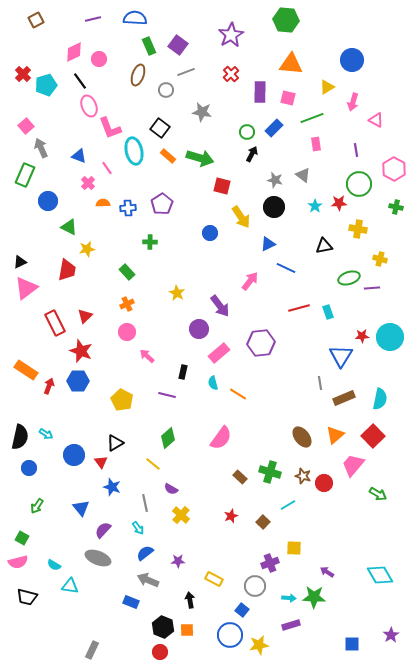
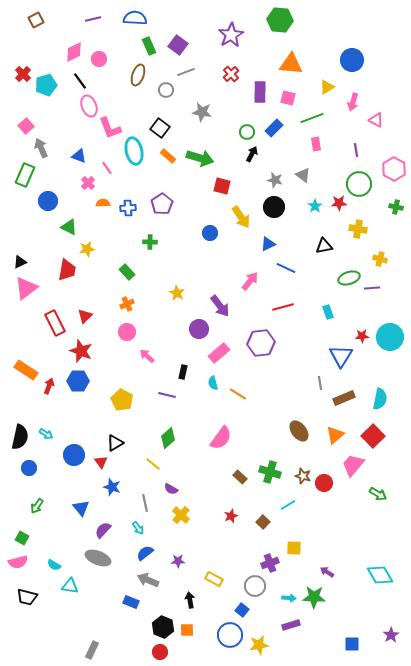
green hexagon at (286, 20): moved 6 px left
red line at (299, 308): moved 16 px left, 1 px up
brown ellipse at (302, 437): moved 3 px left, 6 px up
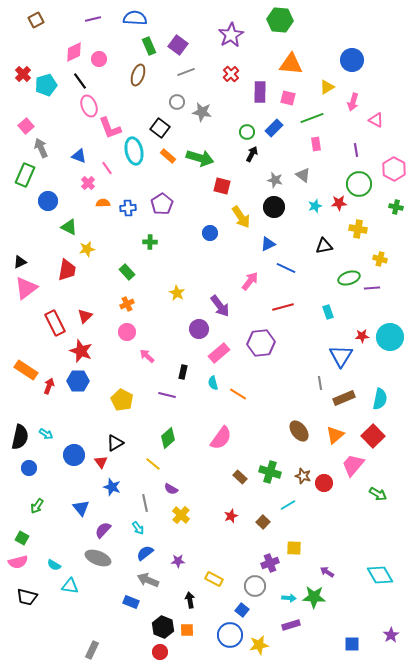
gray circle at (166, 90): moved 11 px right, 12 px down
cyan star at (315, 206): rotated 16 degrees clockwise
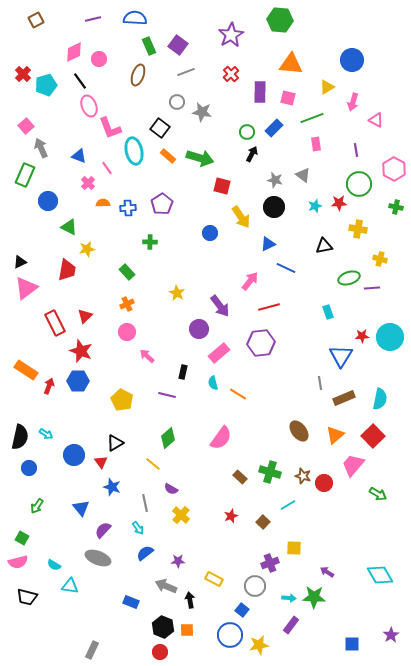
red line at (283, 307): moved 14 px left
gray arrow at (148, 580): moved 18 px right, 6 px down
purple rectangle at (291, 625): rotated 36 degrees counterclockwise
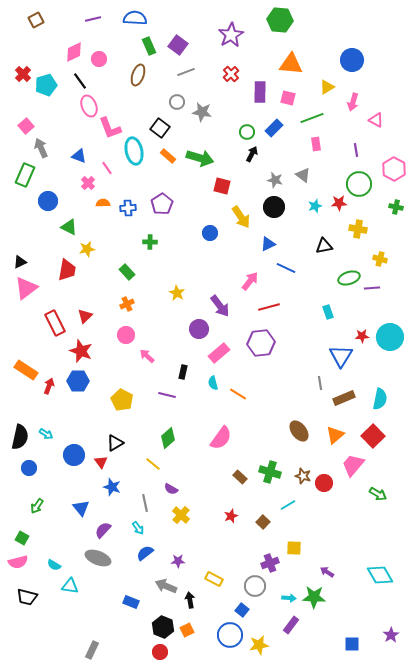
pink circle at (127, 332): moved 1 px left, 3 px down
orange square at (187, 630): rotated 24 degrees counterclockwise
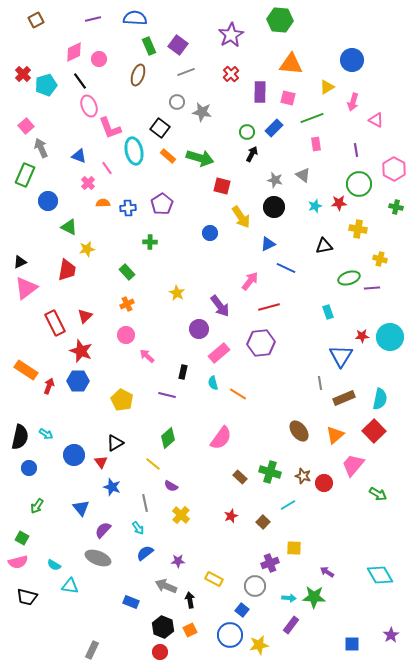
red square at (373, 436): moved 1 px right, 5 px up
purple semicircle at (171, 489): moved 3 px up
orange square at (187, 630): moved 3 px right
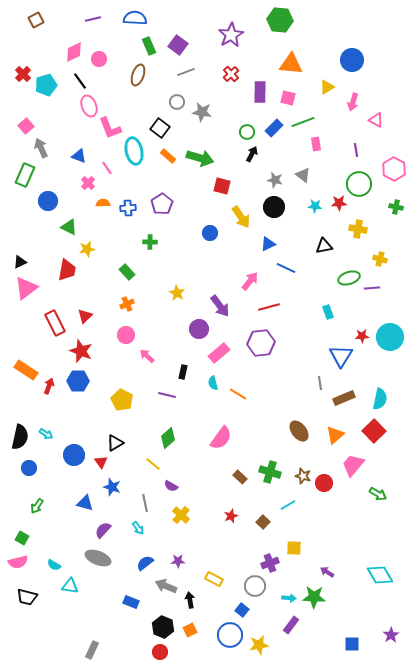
green line at (312, 118): moved 9 px left, 4 px down
cyan star at (315, 206): rotated 24 degrees clockwise
blue triangle at (81, 508): moved 4 px right, 5 px up; rotated 36 degrees counterclockwise
blue semicircle at (145, 553): moved 10 px down
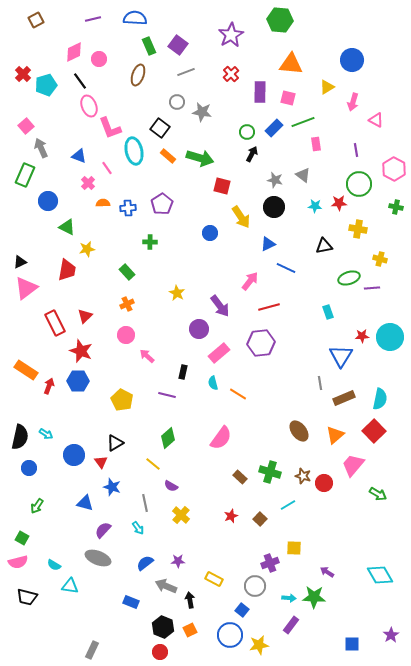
green triangle at (69, 227): moved 2 px left
brown square at (263, 522): moved 3 px left, 3 px up
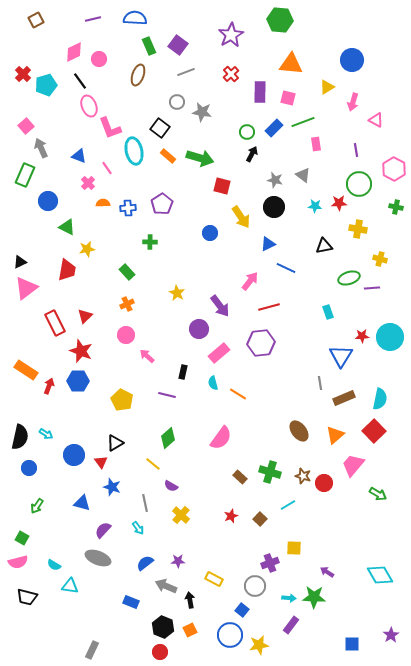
blue triangle at (85, 503): moved 3 px left
